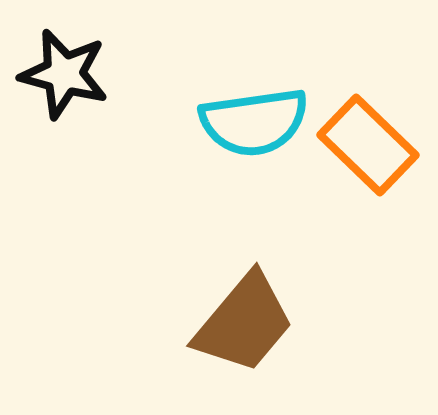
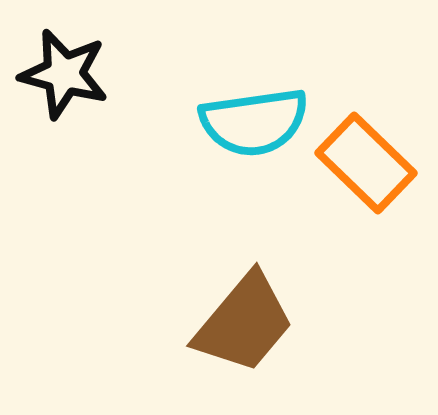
orange rectangle: moved 2 px left, 18 px down
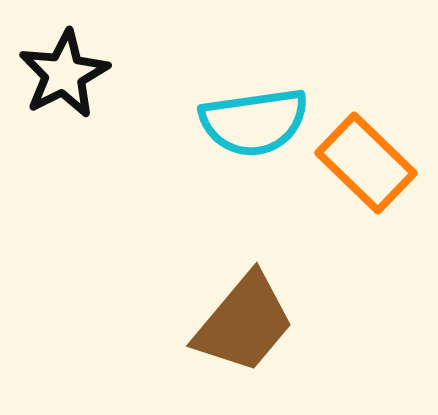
black star: rotated 30 degrees clockwise
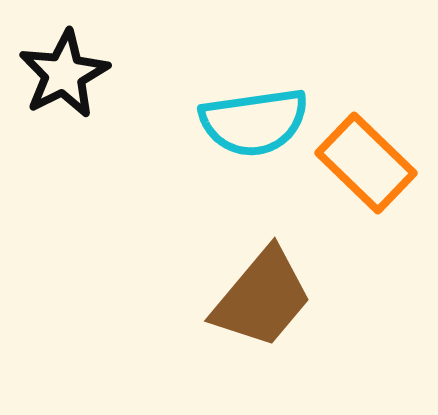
brown trapezoid: moved 18 px right, 25 px up
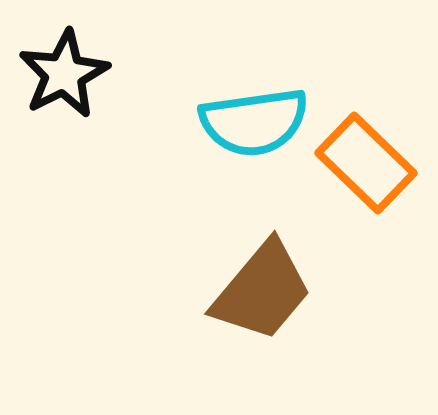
brown trapezoid: moved 7 px up
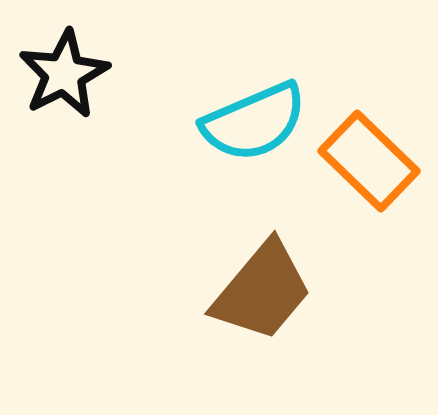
cyan semicircle: rotated 15 degrees counterclockwise
orange rectangle: moved 3 px right, 2 px up
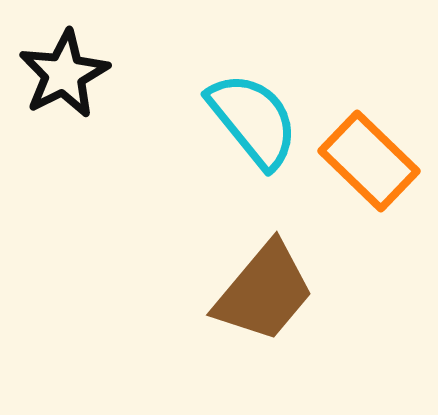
cyan semicircle: moved 1 px left, 2 px up; rotated 106 degrees counterclockwise
brown trapezoid: moved 2 px right, 1 px down
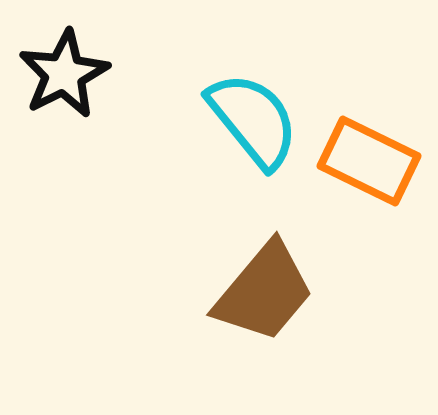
orange rectangle: rotated 18 degrees counterclockwise
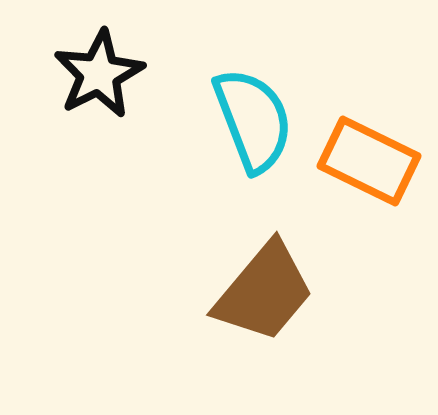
black star: moved 35 px right
cyan semicircle: rotated 18 degrees clockwise
